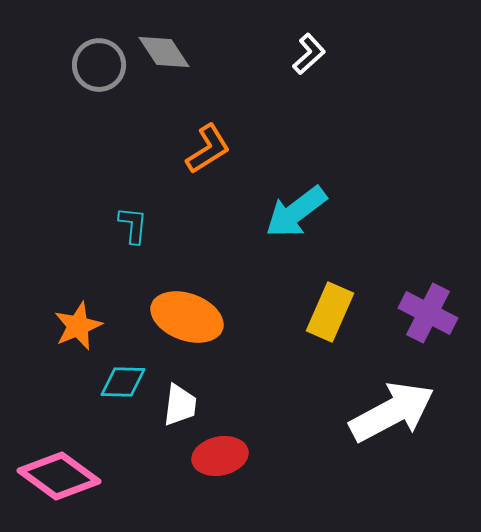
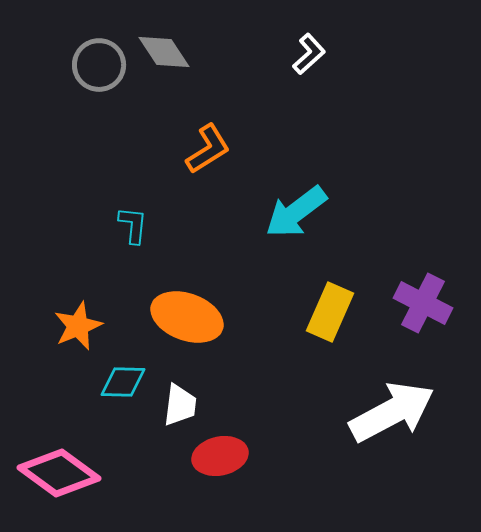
purple cross: moved 5 px left, 10 px up
pink diamond: moved 3 px up
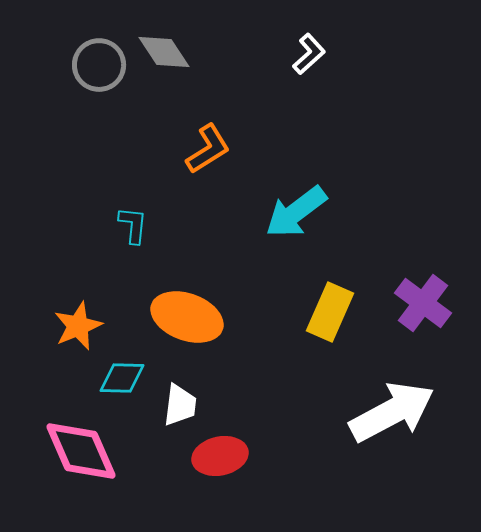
purple cross: rotated 10 degrees clockwise
cyan diamond: moved 1 px left, 4 px up
pink diamond: moved 22 px right, 22 px up; rotated 30 degrees clockwise
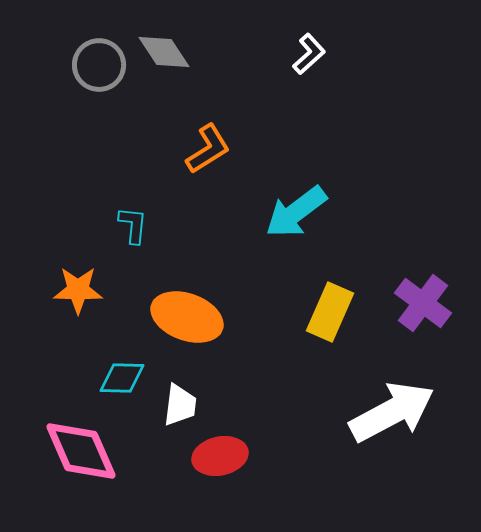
orange star: moved 36 px up; rotated 24 degrees clockwise
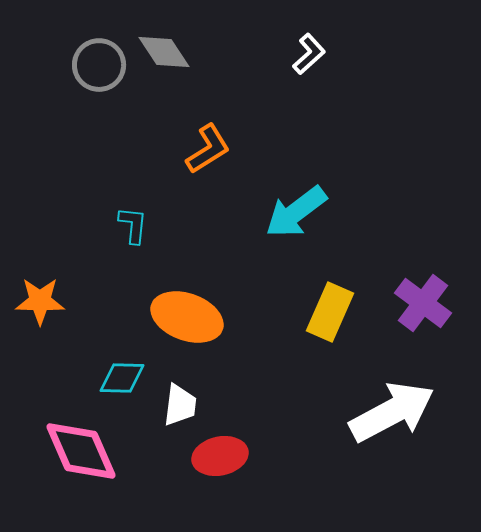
orange star: moved 38 px left, 11 px down
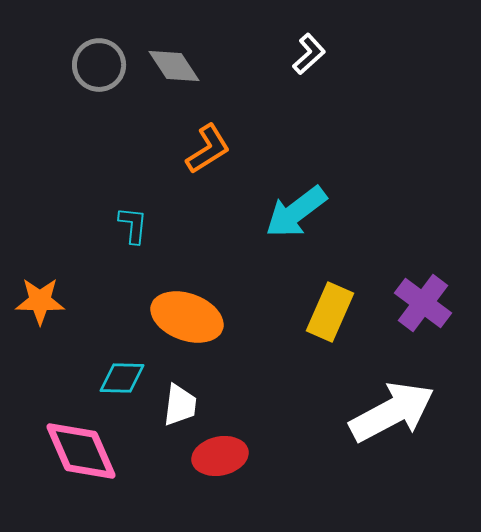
gray diamond: moved 10 px right, 14 px down
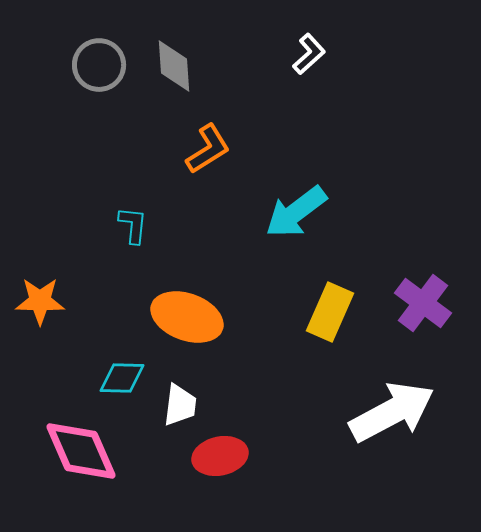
gray diamond: rotated 30 degrees clockwise
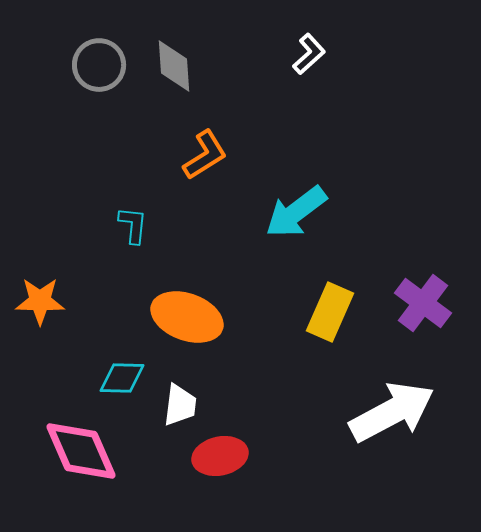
orange L-shape: moved 3 px left, 6 px down
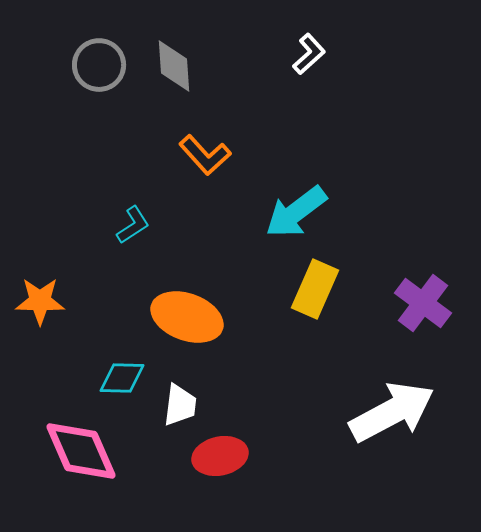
orange L-shape: rotated 80 degrees clockwise
cyan L-shape: rotated 51 degrees clockwise
yellow rectangle: moved 15 px left, 23 px up
